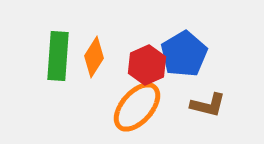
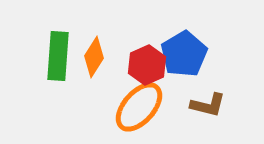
orange ellipse: moved 2 px right
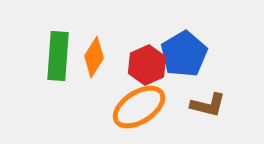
orange ellipse: rotated 16 degrees clockwise
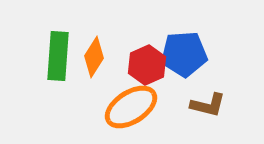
blue pentagon: rotated 27 degrees clockwise
orange ellipse: moved 8 px left
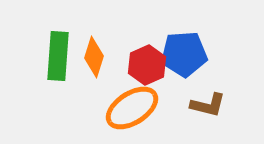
orange diamond: rotated 15 degrees counterclockwise
orange ellipse: moved 1 px right, 1 px down
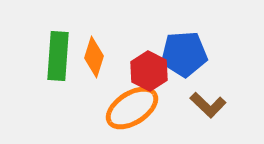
red hexagon: moved 2 px right, 6 px down; rotated 9 degrees counterclockwise
brown L-shape: rotated 30 degrees clockwise
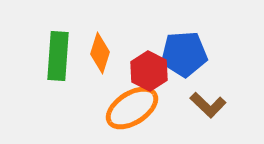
orange diamond: moved 6 px right, 4 px up
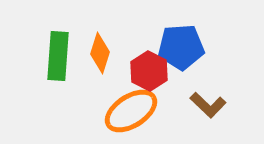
blue pentagon: moved 3 px left, 7 px up
orange ellipse: moved 1 px left, 3 px down
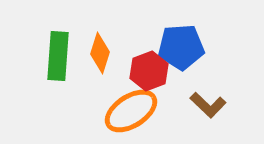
red hexagon: rotated 12 degrees clockwise
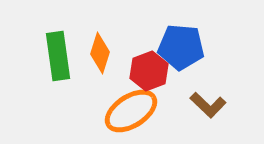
blue pentagon: rotated 9 degrees clockwise
green rectangle: rotated 12 degrees counterclockwise
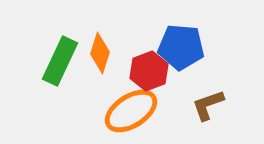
green rectangle: moved 2 px right, 5 px down; rotated 33 degrees clockwise
brown L-shape: rotated 117 degrees clockwise
